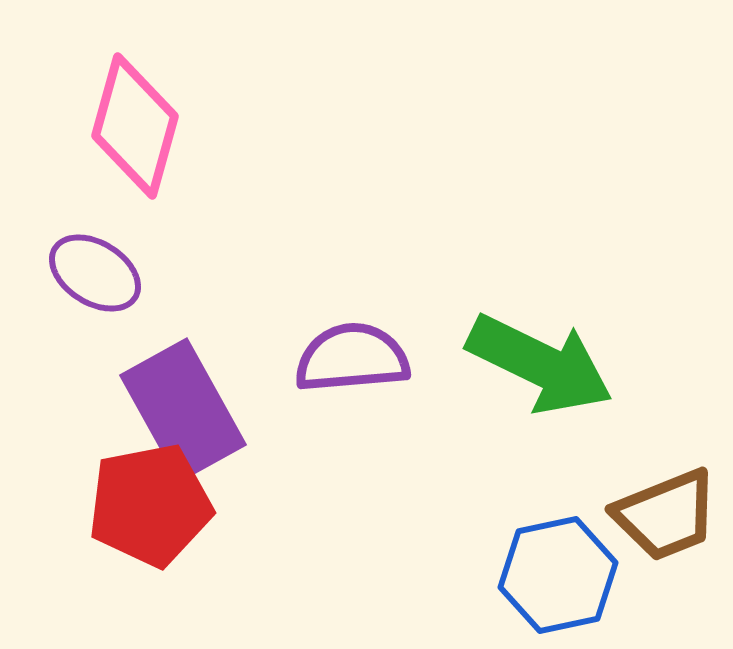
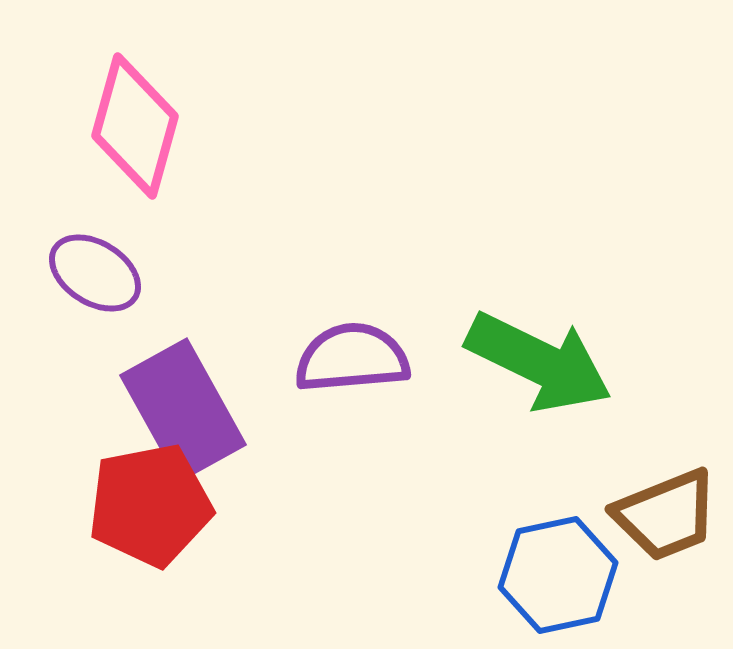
green arrow: moved 1 px left, 2 px up
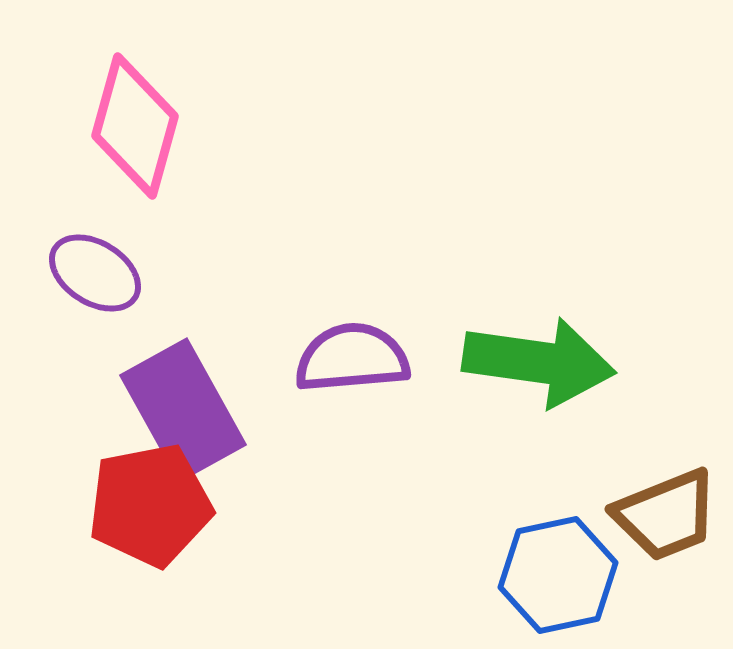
green arrow: rotated 18 degrees counterclockwise
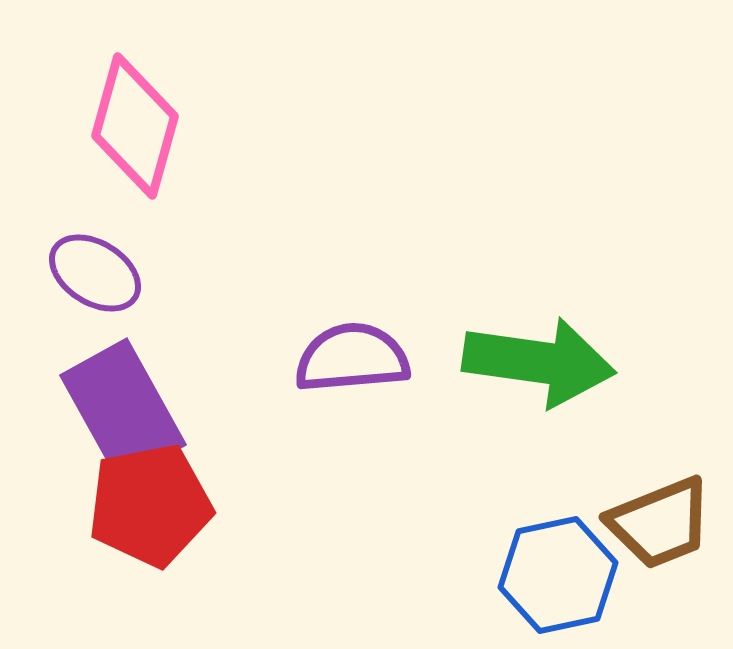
purple rectangle: moved 60 px left
brown trapezoid: moved 6 px left, 8 px down
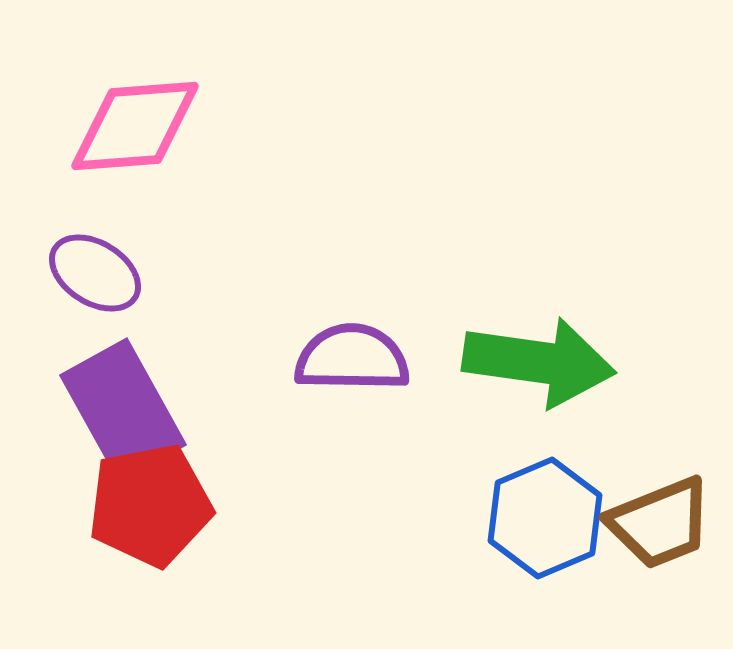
pink diamond: rotated 70 degrees clockwise
purple semicircle: rotated 6 degrees clockwise
blue hexagon: moved 13 px left, 57 px up; rotated 11 degrees counterclockwise
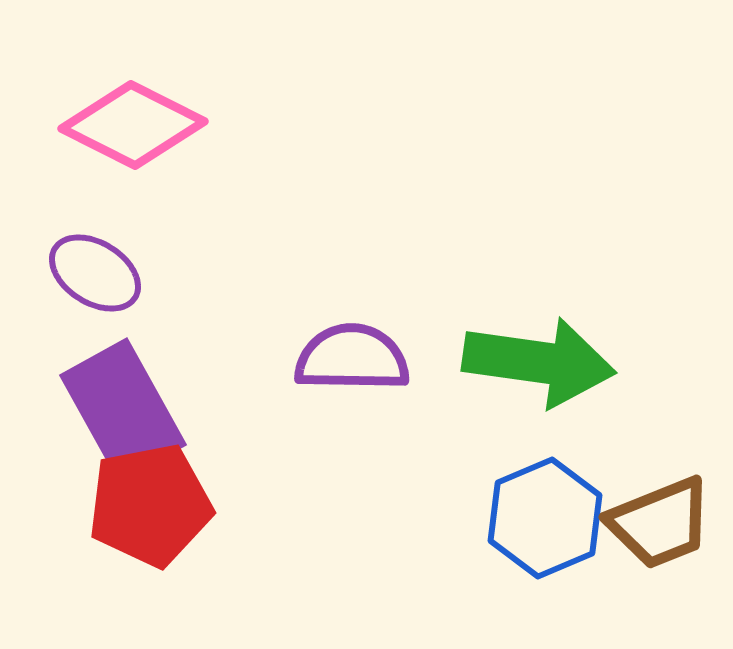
pink diamond: moved 2 px left, 1 px up; rotated 31 degrees clockwise
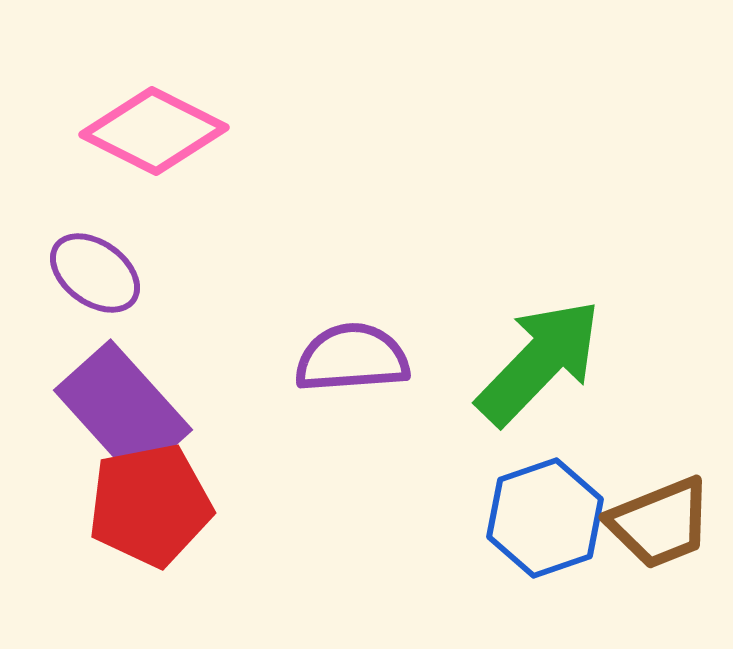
pink diamond: moved 21 px right, 6 px down
purple ellipse: rotated 4 degrees clockwise
purple semicircle: rotated 5 degrees counterclockwise
green arrow: rotated 54 degrees counterclockwise
purple rectangle: rotated 13 degrees counterclockwise
blue hexagon: rotated 4 degrees clockwise
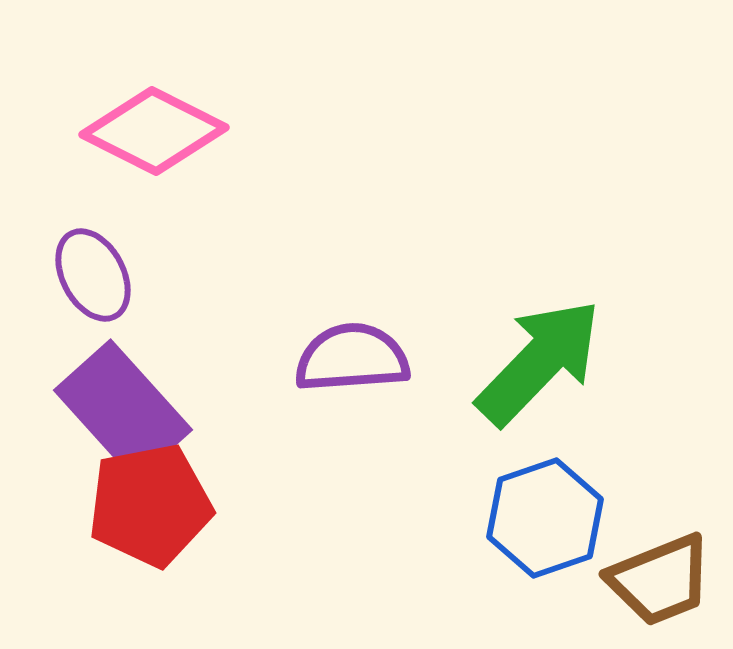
purple ellipse: moved 2 px left, 2 px down; rotated 26 degrees clockwise
brown trapezoid: moved 57 px down
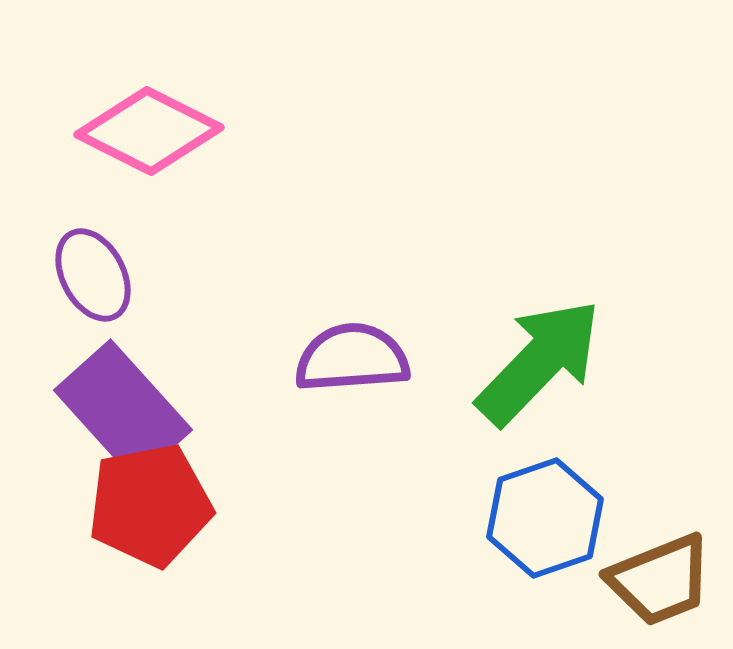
pink diamond: moved 5 px left
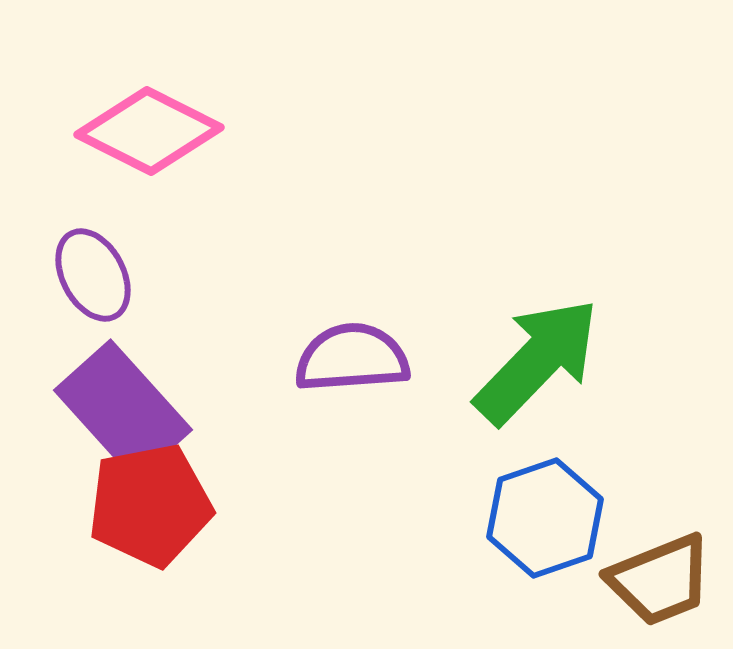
green arrow: moved 2 px left, 1 px up
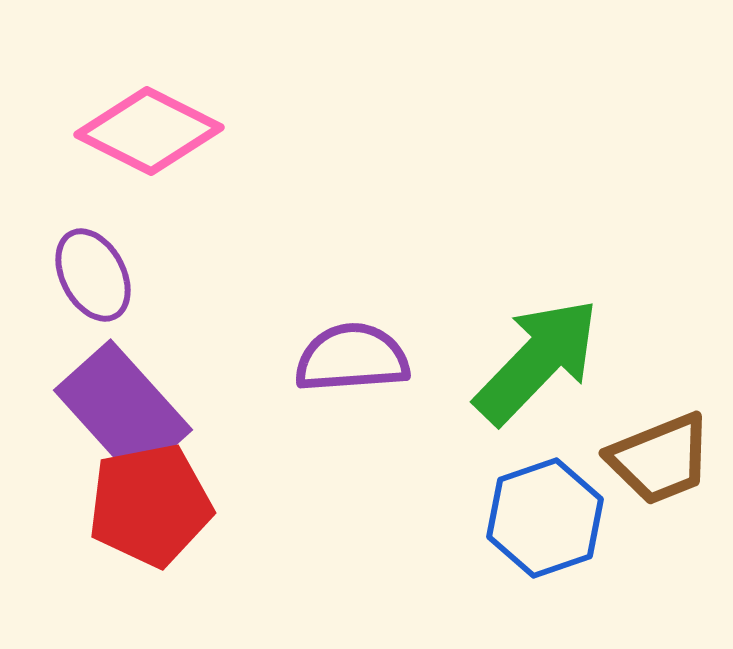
brown trapezoid: moved 121 px up
